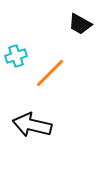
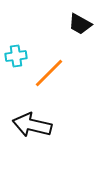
cyan cross: rotated 10 degrees clockwise
orange line: moved 1 px left
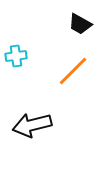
orange line: moved 24 px right, 2 px up
black arrow: rotated 27 degrees counterclockwise
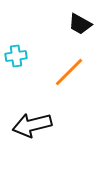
orange line: moved 4 px left, 1 px down
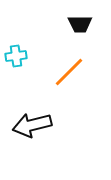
black trapezoid: rotated 30 degrees counterclockwise
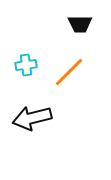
cyan cross: moved 10 px right, 9 px down
black arrow: moved 7 px up
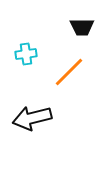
black trapezoid: moved 2 px right, 3 px down
cyan cross: moved 11 px up
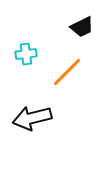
black trapezoid: rotated 25 degrees counterclockwise
orange line: moved 2 px left
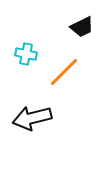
cyan cross: rotated 20 degrees clockwise
orange line: moved 3 px left
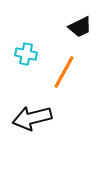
black trapezoid: moved 2 px left
orange line: rotated 16 degrees counterclockwise
